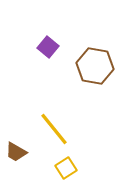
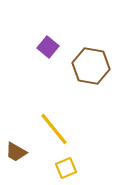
brown hexagon: moved 4 px left
yellow square: rotated 10 degrees clockwise
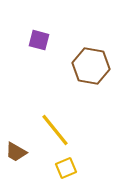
purple square: moved 9 px left, 7 px up; rotated 25 degrees counterclockwise
yellow line: moved 1 px right, 1 px down
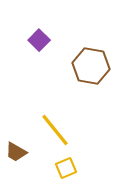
purple square: rotated 30 degrees clockwise
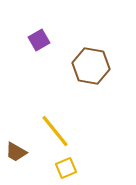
purple square: rotated 15 degrees clockwise
yellow line: moved 1 px down
